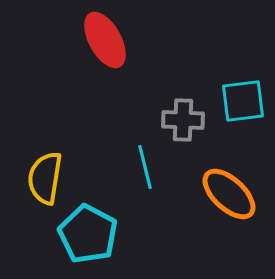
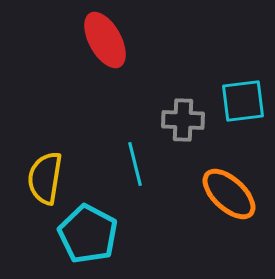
cyan line: moved 10 px left, 3 px up
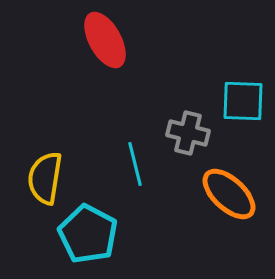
cyan square: rotated 9 degrees clockwise
gray cross: moved 5 px right, 13 px down; rotated 12 degrees clockwise
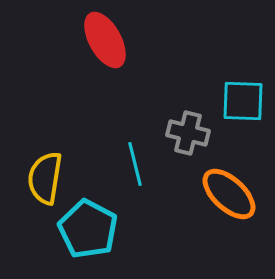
cyan pentagon: moved 5 px up
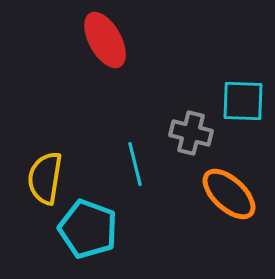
gray cross: moved 3 px right
cyan pentagon: rotated 8 degrees counterclockwise
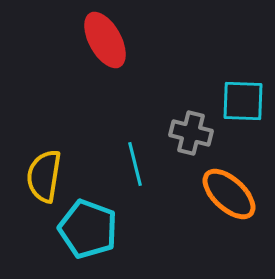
yellow semicircle: moved 1 px left, 2 px up
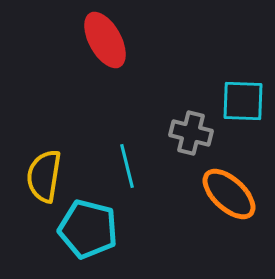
cyan line: moved 8 px left, 2 px down
cyan pentagon: rotated 6 degrees counterclockwise
